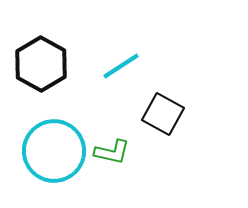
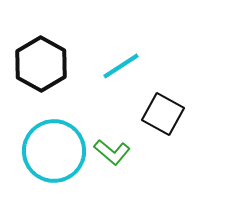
green L-shape: rotated 27 degrees clockwise
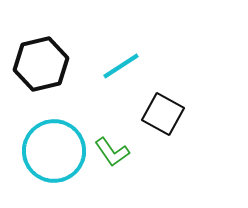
black hexagon: rotated 18 degrees clockwise
green L-shape: rotated 15 degrees clockwise
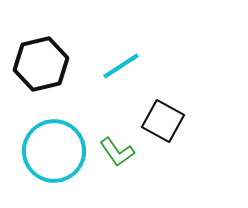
black square: moved 7 px down
green L-shape: moved 5 px right
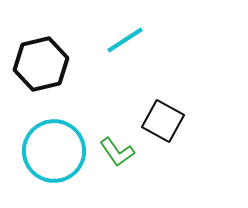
cyan line: moved 4 px right, 26 px up
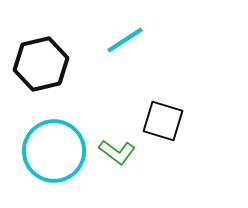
black square: rotated 12 degrees counterclockwise
green L-shape: rotated 18 degrees counterclockwise
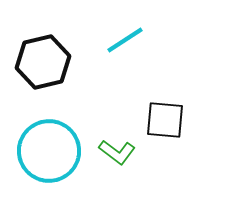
black hexagon: moved 2 px right, 2 px up
black square: moved 2 px right, 1 px up; rotated 12 degrees counterclockwise
cyan circle: moved 5 px left
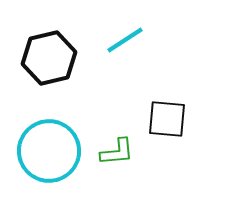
black hexagon: moved 6 px right, 4 px up
black square: moved 2 px right, 1 px up
green L-shape: rotated 42 degrees counterclockwise
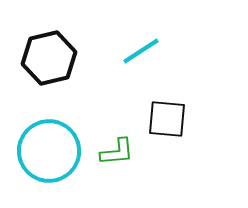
cyan line: moved 16 px right, 11 px down
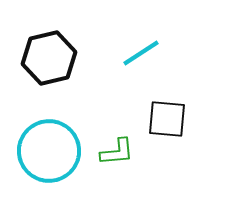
cyan line: moved 2 px down
